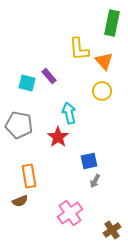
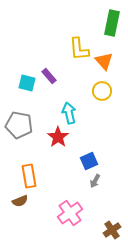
blue square: rotated 12 degrees counterclockwise
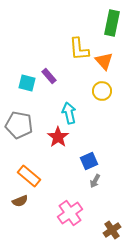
orange rectangle: rotated 40 degrees counterclockwise
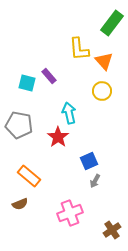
green rectangle: rotated 25 degrees clockwise
brown semicircle: moved 3 px down
pink cross: rotated 15 degrees clockwise
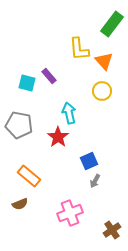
green rectangle: moved 1 px down
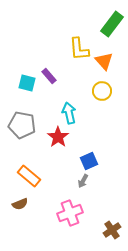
gray pentagon: moved 3 px right
gray arrow: moved 12 px left
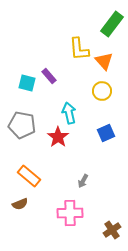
blue square: moved 17 px right, 28 px up
pink cross: rotated 20 degrees clockwise
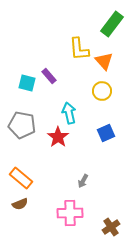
orange rectangle: moved 8 px left, 2 px down
brown cross: moved 1 px left, 3 px up
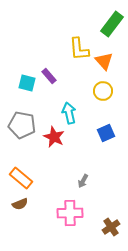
yellow circle: moved 1 px right
red star: moved 4 px left; rotated 10 degrees counterclockwise
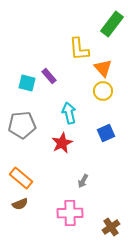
orange triangle: moved 1 px left, 7 px down
gray pentagon: rotated 16 degrees counterclockwise
red star: moved 8 px right, 6 px down; rotated 20 degrees clockwise
